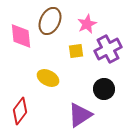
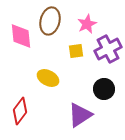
brown ellipse: rotated 12 degrees counterclockwise
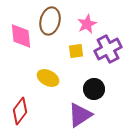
black circle: moved 10 px left
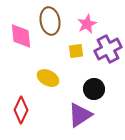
brown ellipse: rotated 24 degrees counterclockwise
red diamond: moved 1 px right, 1 px up; rotated 12 degrees counterclockwise
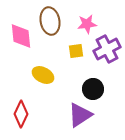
pink star: rotated 18 degrees clockwise
purple cross: moved 1 px left
yellow ellipse: moved 5 px left, 3 px up
black circle: moved 1 px left
red diamond: moved 4 px down
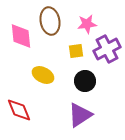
black circle: moved 8 px left, 8 px up
red diamond: moved 2 px left, 4 px up; rotated 48 degrees counterclockwise
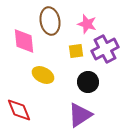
pink star: rotated 24 degrees clockwise
pink diamond: moved 3 px right, 5 px down
purple cross: moved 2 px left
black circle: moved 3 px right, 1 px down
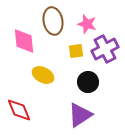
brown ellipse: moved 3 px right
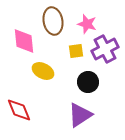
yellow ellipse: moved 4 px up
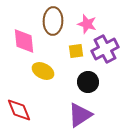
brown ellipse: rotated 12 degrees clockwise
